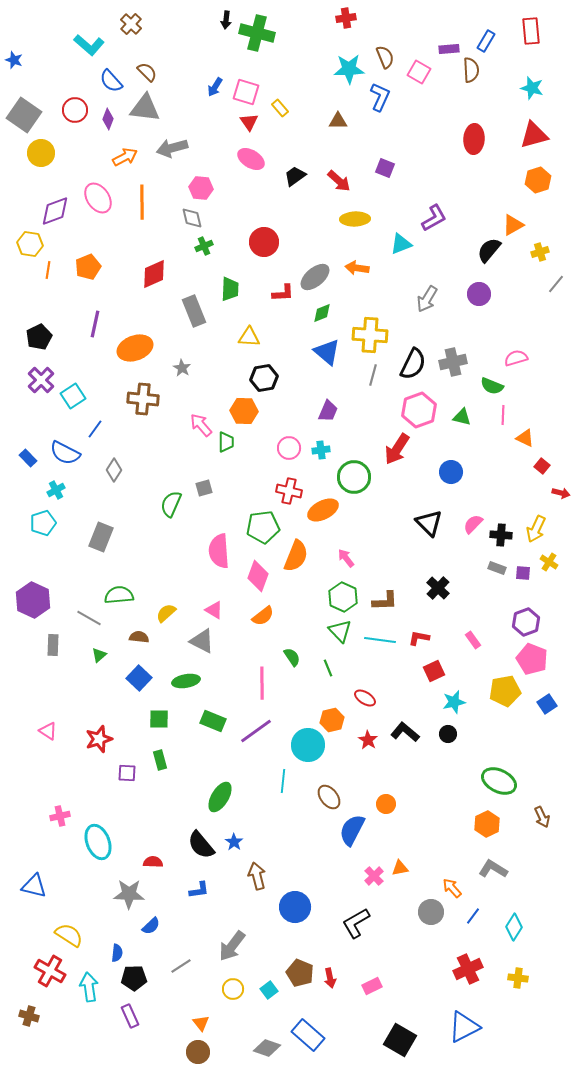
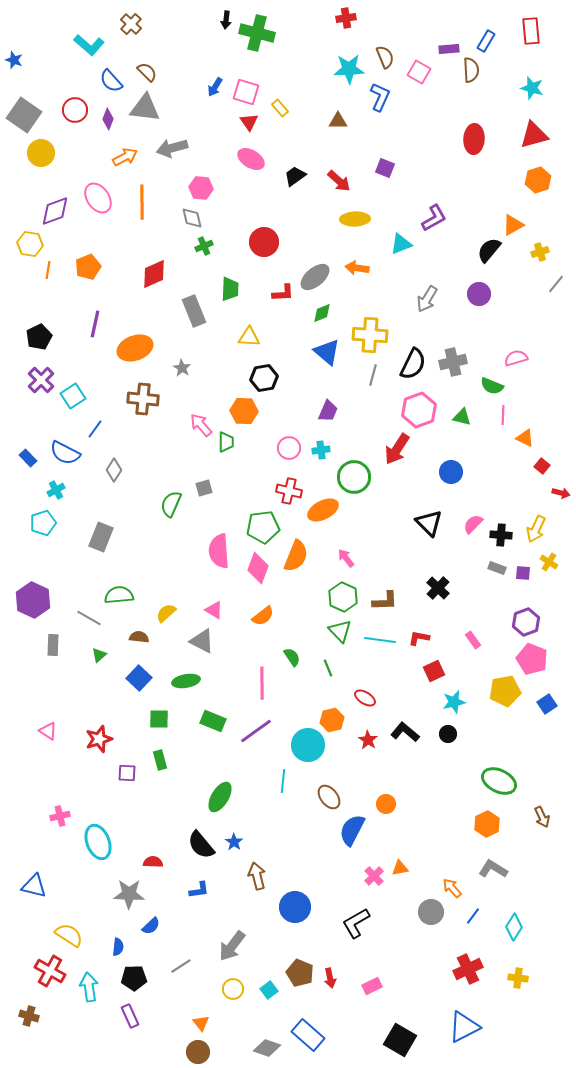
pink diamond at (258, 576): moved 8 px up
blue semicircle at (117, 953): moved 1 px right, 6 px up
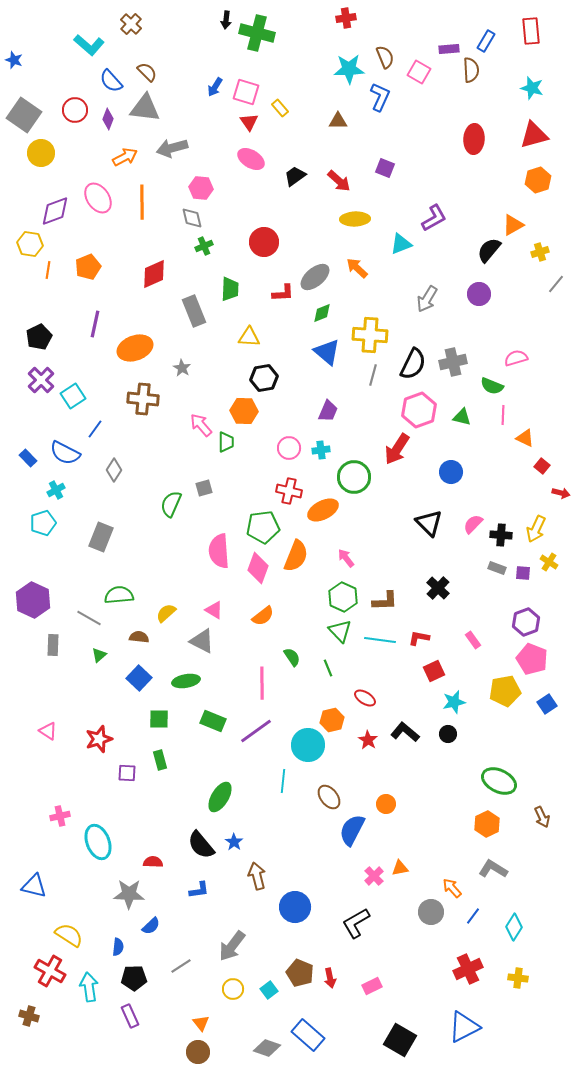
orange arrow at (357, 268): rotated 35 degrees clockwise
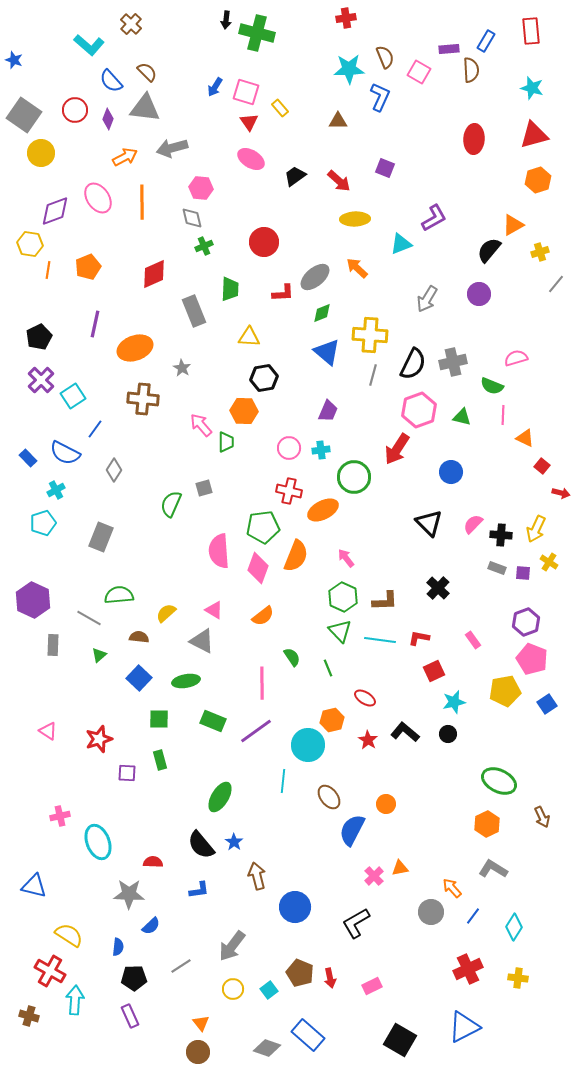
cyan arrow at (89, 987): moved 14 px left, 13 px down; rotated 12 degrees clockwise
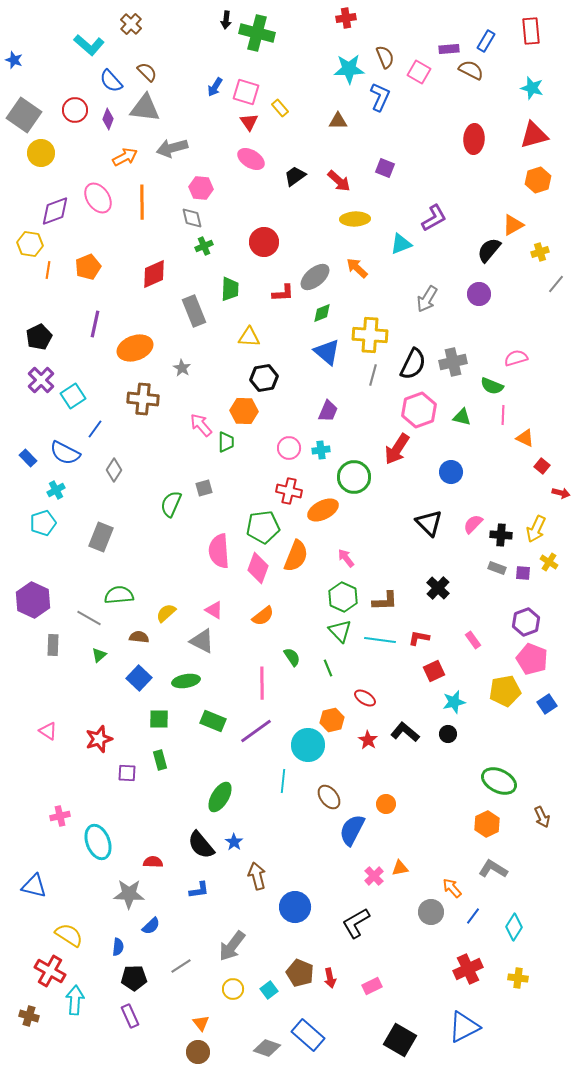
brown semicircle at (471, 70): rotated 60 degrees counterclockwise
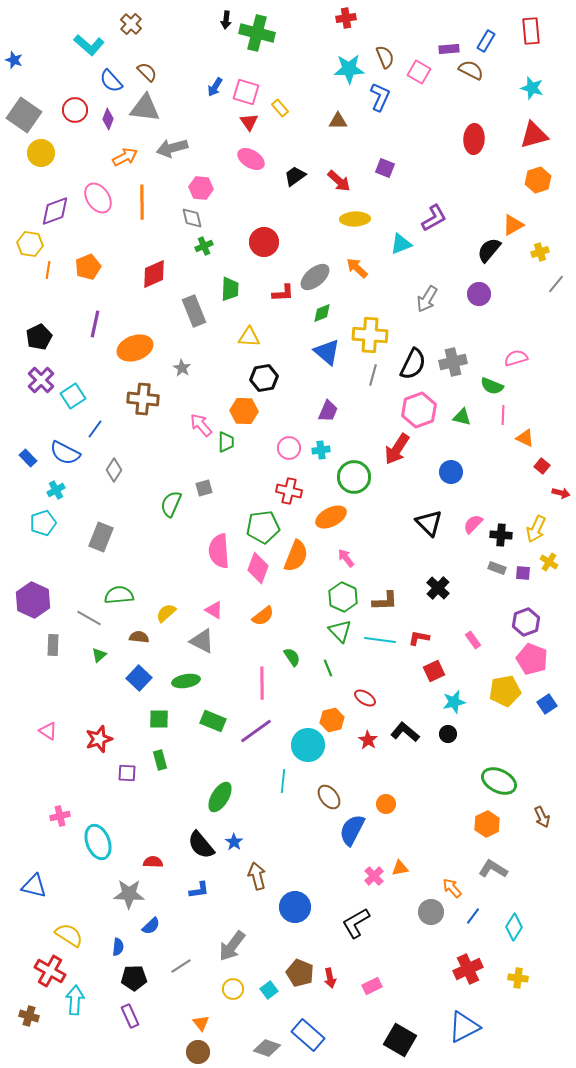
orange ellipse at (323, 510): moved 8 px right, 7 px down
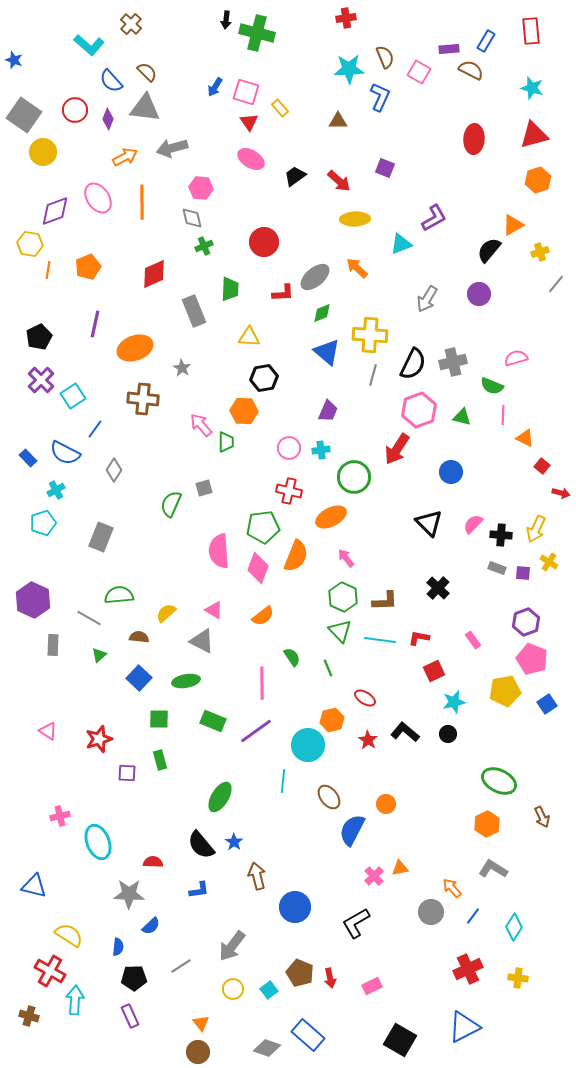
yellow circle at (41, 153): moved 2 px right, 1 px up
